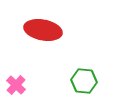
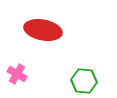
pink cross: moved 1 px right, 11 px up; rotated 12 degrees counterclockwise
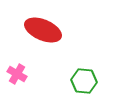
red ellipse: rotated 12 degrees clockwise
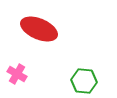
red ellipse: moved 4 px left, 1 px up
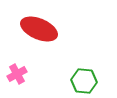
pink cross: rotated 30 degrees clockwise
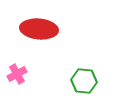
red ellipse: rotated 18 degrees counterclockwise
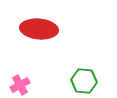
pink cross: moved 3 px right, 11 px down
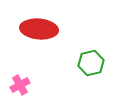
green hexagon: moved 7 px right, 18 px up; rotated 20 degrees counterclockwise
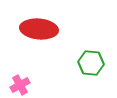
green hexagon: rotated 20 degrees clockwise
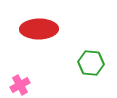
red ellipse: rotated 6 degrees counterclockwise
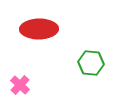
pink cross: rotated 18 degrees counterclockwise
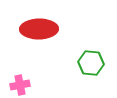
pink cross: rotated 36 degrees clockwise
